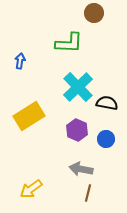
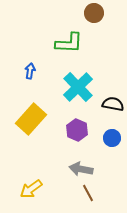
blue arrow: moved 10 px right, 10 px down
black semicircle: moved 6 px right, 1 px down
yellow rectangle: moved 2 px right, 3 px down; rotated 16 degrees counterclockwise
blue circle: moved 6 px right, 1 px up
brown line: rotated 42 degrees counterclockwise
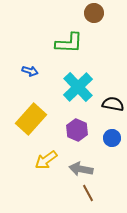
blue arrow: rotated 98 degrees clockwise
yellow arrow: moved 15 px right, 29 px up
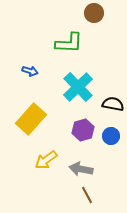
purple hexagon: moved 6 px right; rotated 20 degrees clockwise
blue circle: moved 1 px left, 2 px up
brown line: moved 1 px left, 2 px down
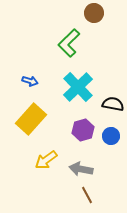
green L-shape: rotated 132 degrees clockwise
blue arrow: moved 10 px down
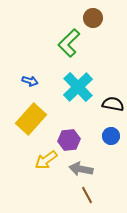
brown circle: moved 1 px left, 5 px down
purple hexagon: moved 14 px left, 10 px down; rotated 10 degrees clockwise
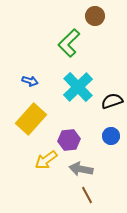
brown circle: moved 2 px right, 2 px up
black semicircle: moved 1 px left, 3 px up; rotated 30 degrees counterclockwise
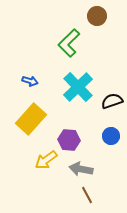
brown circle: moved 2 px right
purple hexagon: rotated 10 degrees clockwise
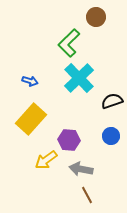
brown circle: moved 1 px left, 1 px down
cyan cross: moved 1 px right, 9 px up
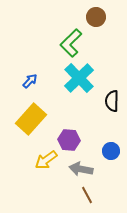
green L-shape: moved 2 px right
blue arrow: rotated 63 degrees counterclockwise
black semicircle: rotated 70 degrees counterclockwise
blue circle: moved 15 px down
